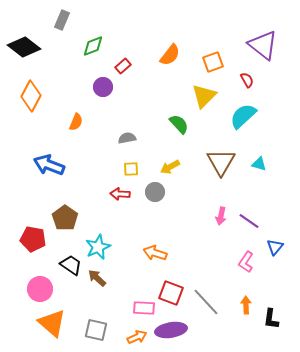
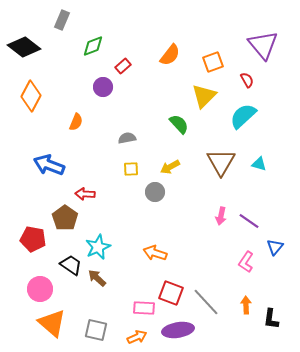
purple triangle at (263, 45): rotated 12 degrees clockwise
red arrow at (120, 194): moved 35 px left
purple ellipse at (171, 330): moved 7 px right
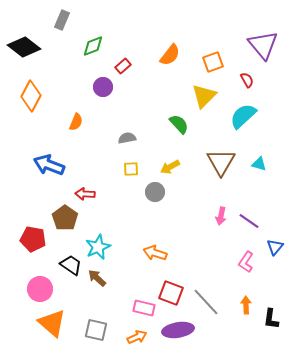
pink rectangle at (144, 308): rotated 10 degrees clockwise
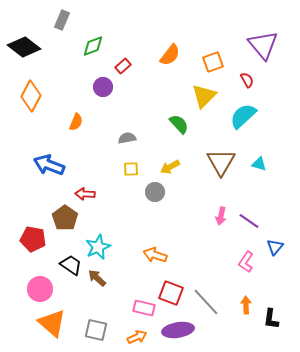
orange arrow at (155, 253): moved 2 px down
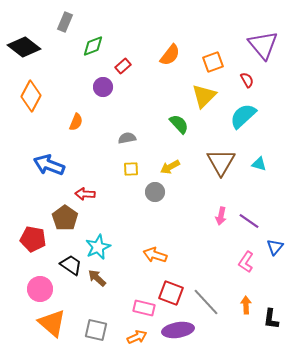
gray rectangle at (62, 20): moved 3 px right, 2 px down
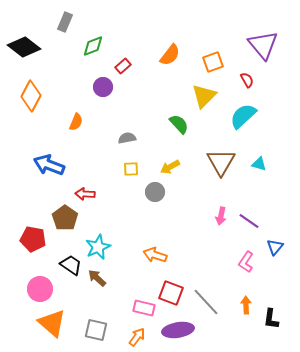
orange arrow at (137, 337): rotated 30 degrees counterclockwise
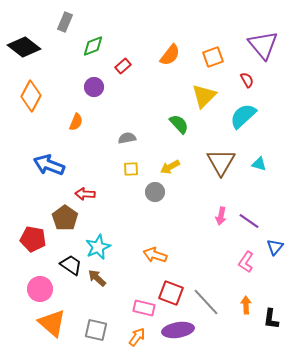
orange square at (213, 62): moved 5 px up
purple circle at (103, 87): moved 9 px left
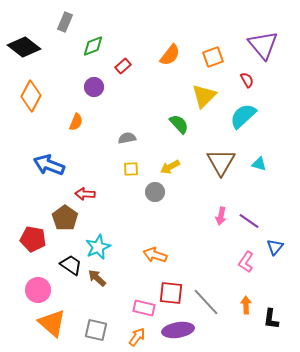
pink circle at (40, 289): moved 2 px left, 1 px down
red square at (171, 293): rotated 15 degrees counterclockwise
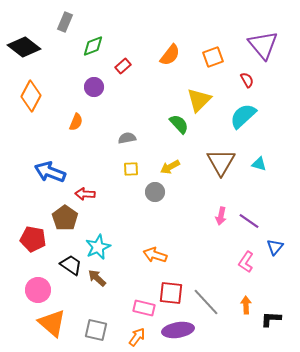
yellow triangle at (204, 96): moved 5 px left, 4 px down
blue arrow at (49, 165): moved 1 px right, 7 px down
black L-shape at (271, 319): rotated 85 degrees clockwise
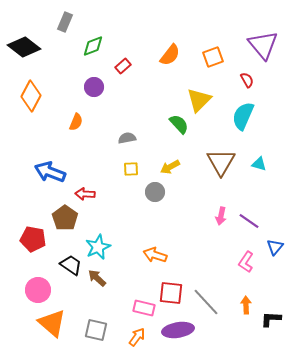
cyan semicircle at (243, 116): rotated 24 degrees counterclockwise
